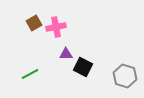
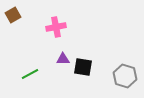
brown square: moved 21 px left, 8 px up
purple triangle: moved 3 px left, 5 px down
black square: rotated 18 degrees counterclockwise
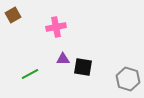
gray hexagon: moved 3 px right, 3 px down
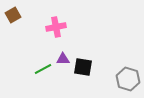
green line: moved 13 px right, 5 px up
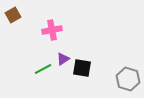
pink cross: moved 4 px left, 3 px down
purple triangle: rotated 32 degrees counterclockwise
black square: moved 1 px left, 1 px down
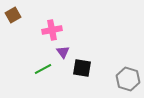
purple triangle: moved 7 px up; rotated 32 degrees counterclockwise
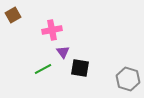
black square: moved 2 px left
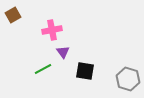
black square: moved 5 px right, 3 px down
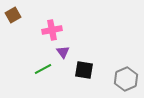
black square: moved 1 px left, 1 px up
gray hexagon: moved 2 px left; rotated 20 degrees clockwise
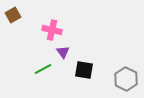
pink cross: rotated 24 degrees clockwise
gray hexagon: rotated 10 degrees counterclockwise
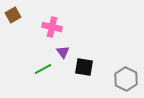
pink cross: moved 3 px up
black square: moved 3 px up
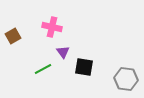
brown square: moved 21 px down
gray hexagon: rotated 20 degrees counterclockwise
